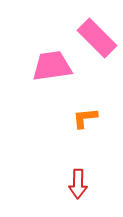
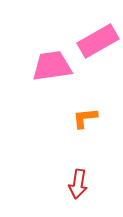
pink rectangle: moved 1 px right, 3 px down; rotated 75 degrees counterclockwise
red arrow: rotated 8 degrees clockwise
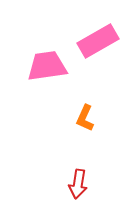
pink trapezoid: moved 5 px left
orange L-shape: rotated 60 degrees counterclockwise
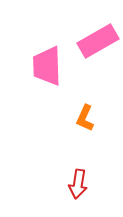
pink trapezoid: rotated 84 degrees counterclockwise
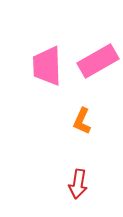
pink rectangle: moved 20 px down
orange L-shape: moved 3 px left, 3 px down
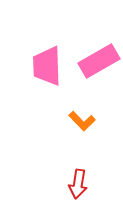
pink rectangle: moved 1 px right
orange L-shape: rotated 68 degrees counterclockwise
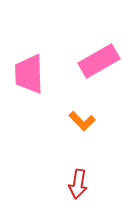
pink trapezoid: moved 18 px left, 8 px down
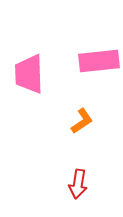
pink rectangle: rotated 24 degrees clockwise
orange L-shape: rotated 80 degrees counterclockwise
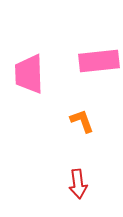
orange L-shape: rotated 76 degrees counterclockwise
red arrow: rotated 16 degrees counterclockwise
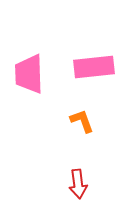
pink rectangle: moved 5 px left, 6 px down
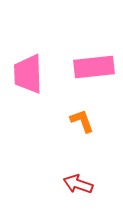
pink trapezoid: moved 1 px left
red arrow: rotated 116 degrees clockwise
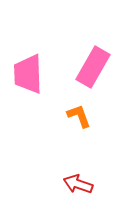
pink rectangle: moved 1 px left; rotated 54 degrees counterclockwise
orange L-shape: moved 3 px left, 5 px up
